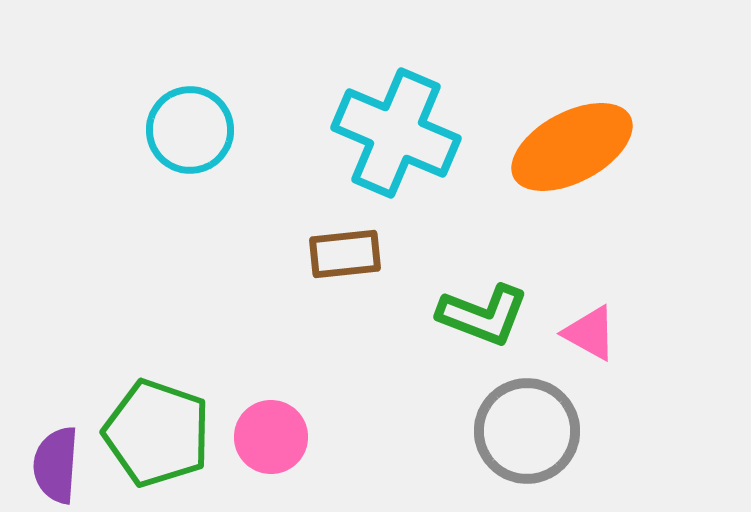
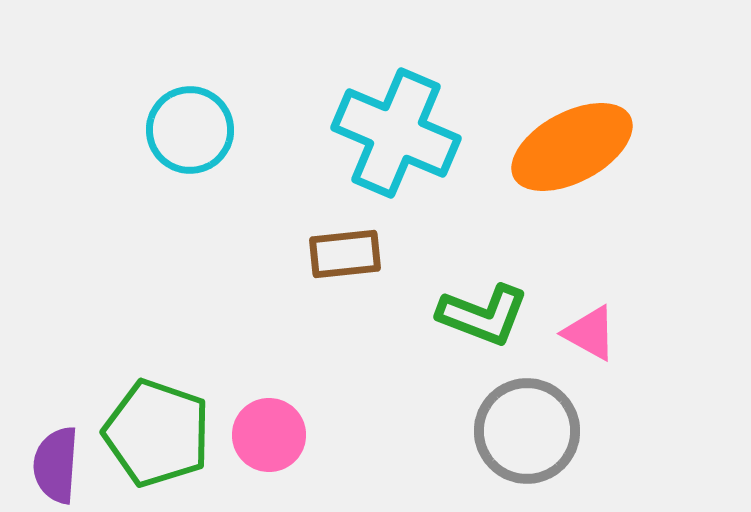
pink circle: moved 2 px left, 2 px up
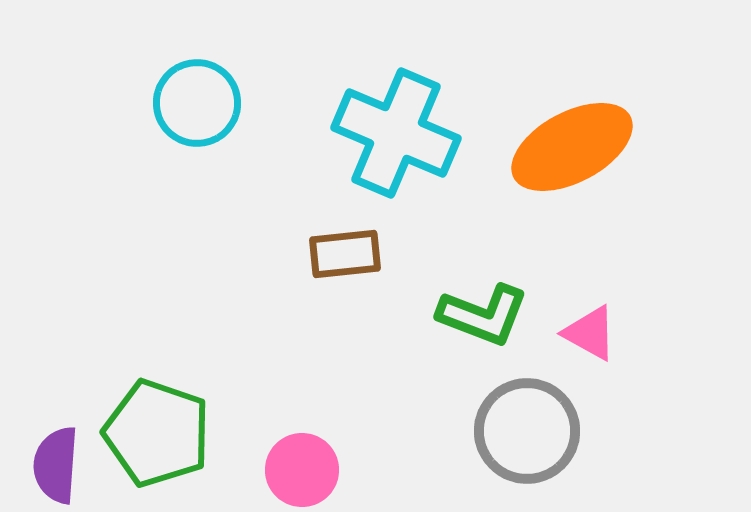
cyan circle: moved 7 px right, 27 px up
pink circle: moved 33 px right, 35 px down
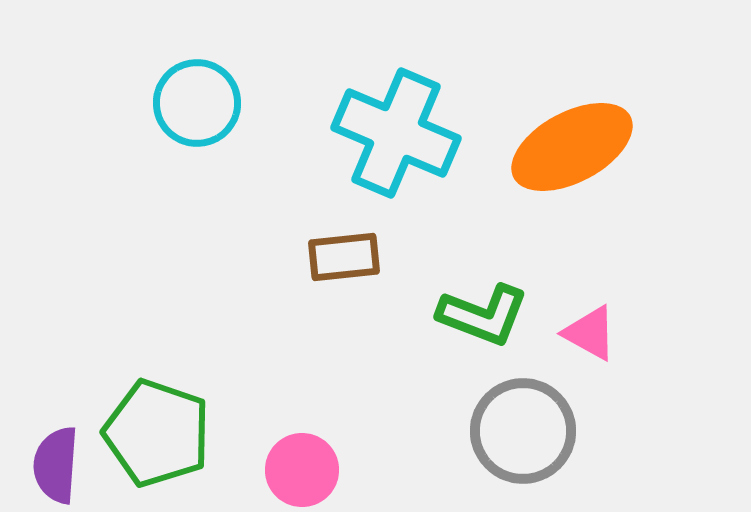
brown rectangle: moved 1 px left, 3 px down
gray circle: moved 4 px left
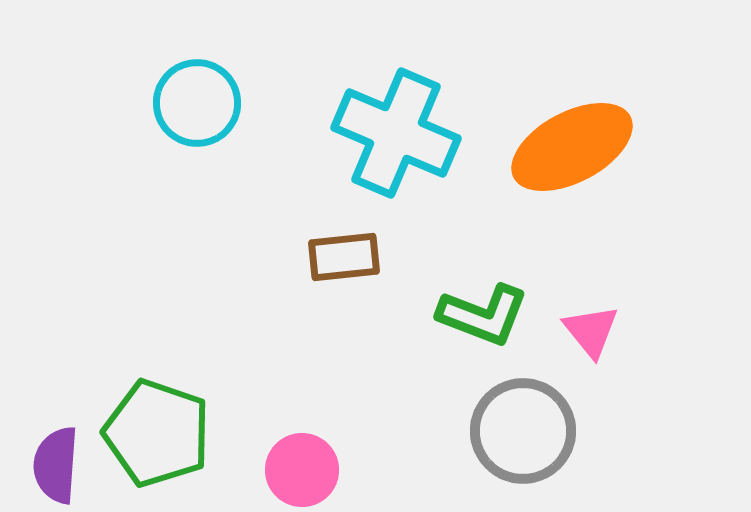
pink triangle: moved 1 px right, 2 px up; rotated 22 degrees clockwise
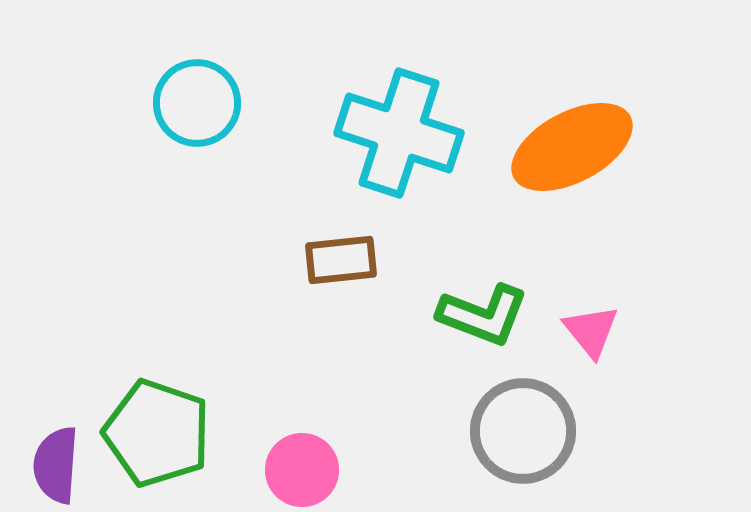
cyan cross: moved 3 px right; rotated 5 degrees counterclockwise
brown rectangle: moved 3 px left, 3 px down
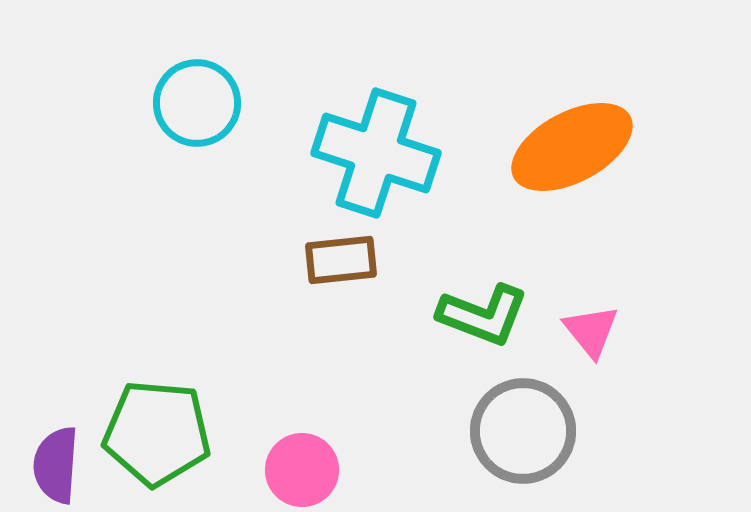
cyan cross: moved 23 px left, 20 px down
green pentagon: rotated 14 degrees counterclockwise
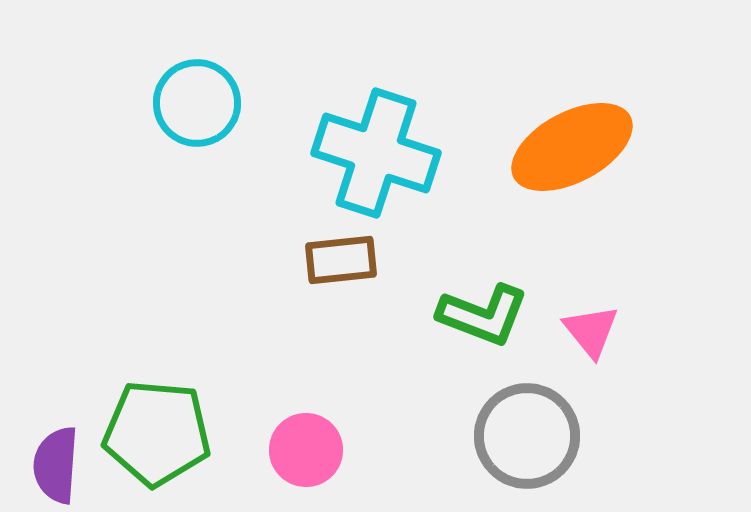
gray circle: moved 4 px right, 5 px down
pink circle: moved 4 px right, 20 px up
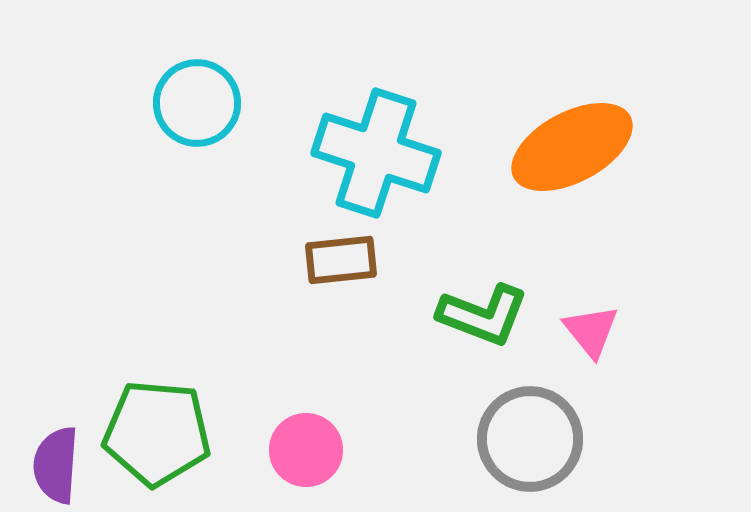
gray circle: moved 3 px right, 3 px down
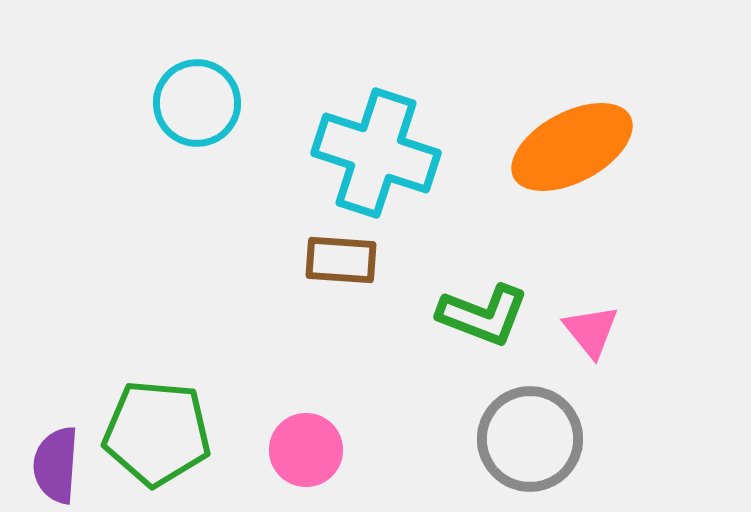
brown rectangle: rotated 10 degrees clockwise
